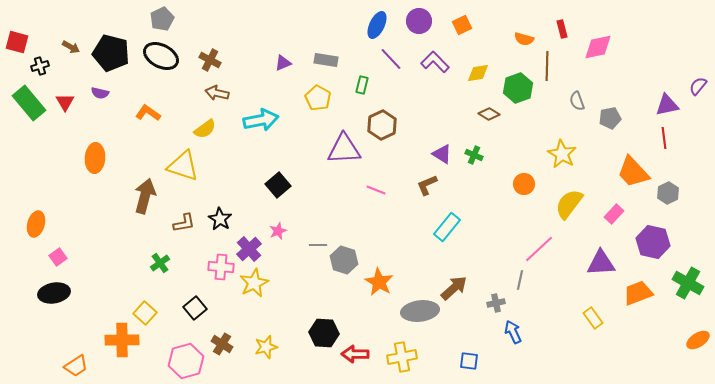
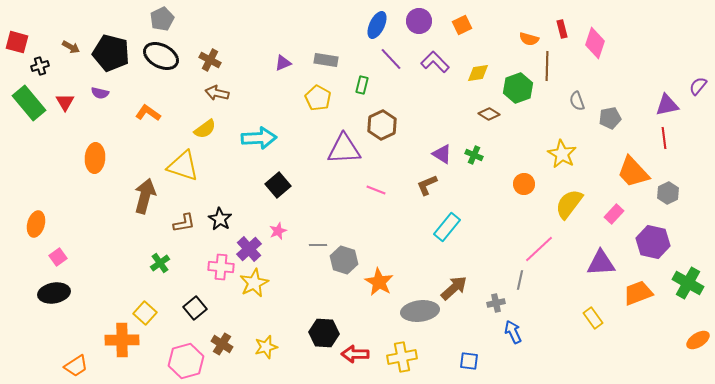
orange semicircle at (524, 39): moved 5 px right
pink diamond at (598, 47): moved 3 px left, 4 px up; rotated 60 degrees counterclockwise
cyan arrow at (261, 120): moved 2 px left, 18 px down; rotated 8 degrees clockwise
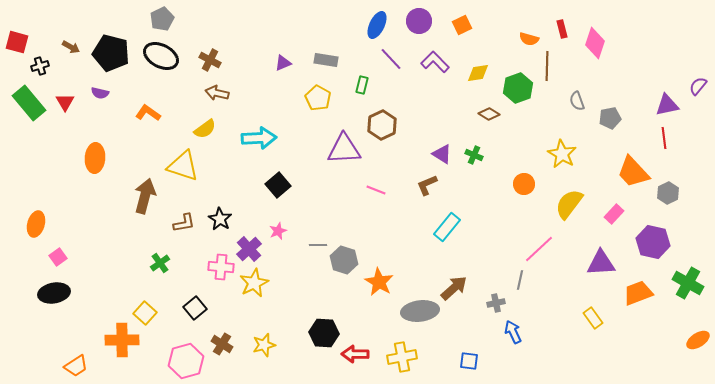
yellow star at (266, 347): moved 2 px left, 2 px up
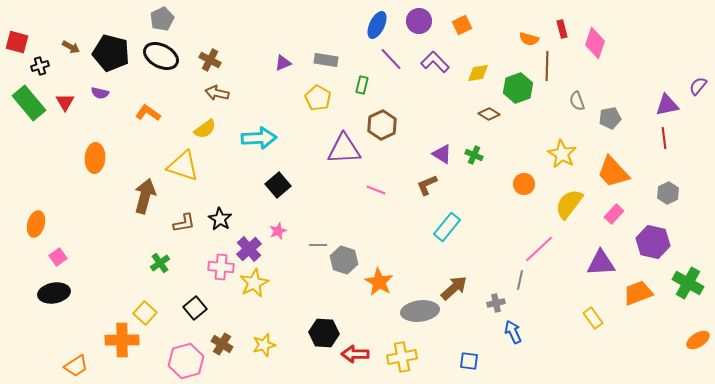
orange trapezoid at (633, 172): moved 20 px left
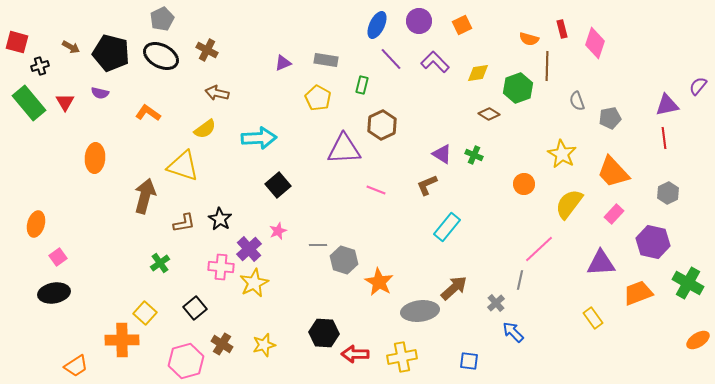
brown cross at (210, 60): moved 3 px left, 10 px up
gray cross at (496, 303): rotated 30 degrees counterclockwise
blue arrow at (513, 332): rotated 20 degrees counterclockwise
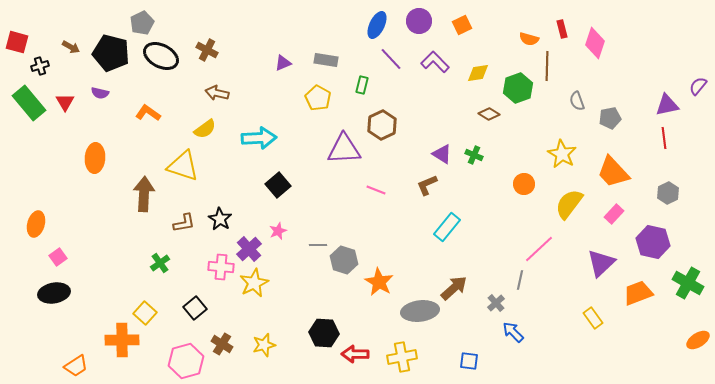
gray pentagon at (162, 19): moved 20 px left, 4 px down
brown arrow at (145, 196): moved 1 px left, 2 px up; rotated 12 degrees counterclockwise
purple triangle at (601, 263): rotated 40 degrees counterclockwise
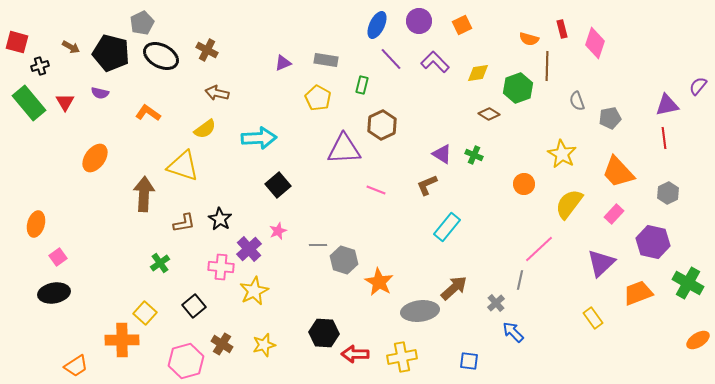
orange ellipse at (95, 158): rotated 32 degrees clockwise
orange trapezoid at (613, 172): moved 5 px right
yellow star at (254, 283): moved 8 px down
black square at (195, 308): moved 1 px left, 2 px up
